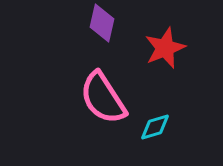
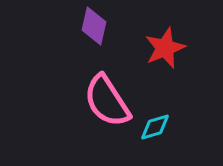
purple diamond: moved 8 px left, 3 px down
pink semicircle: moved 4 px right, 3 px down
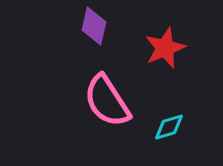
cyan diamond: moved 14 px right
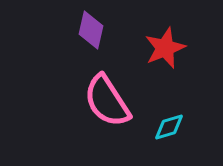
purple diamond: moved 3 px left, 4 px down
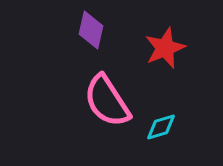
cyan diamond: moved 8 px left
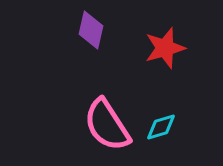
red star: rotated 6 degrees clockwise
pink semicircle: moved 24 px down
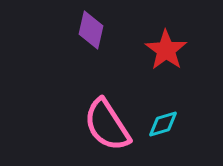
red star: moved 1 px right, 2 px down; rotated 21 degrees counterclockwise
cyan diamond: moved 2 px right, 3 px up
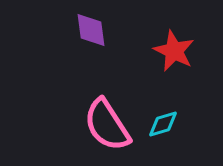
purple diamond: rotated 21 degrees counterclockwise
red star: moved 8 px right, 1 px down; rotated 9 degrees counterclockwise
